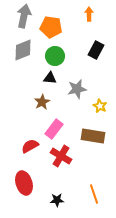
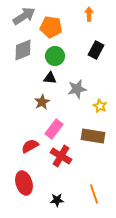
gray arrow: rotated 45 degrees clockwise
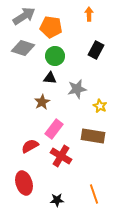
gray diamond: moved 2 px up; rotated 40 degrees clockwise
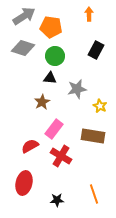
red ellipse: rotated 30 degrees clockwise
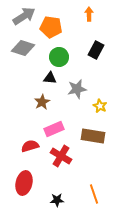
green circle: moved 4 px right, 1 px down
pink rectangle: rotated 30 degrees clockwise
red semicircle: rotated 12 degrees clockwise
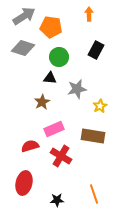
yellow star: rotated 16 degrees clockwise
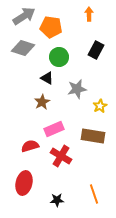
black triangle: moved 3 px left; rotated 24 degrees clockwise
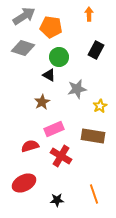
black triangle: moved 2 px right, 3 px up
red ellipse: rotated 50 degrees clockwise
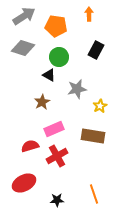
orange pentagon: moved 5 px right, 1 px up
red cross: moved 4 px left; rotated 30 degrees clockwise
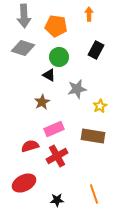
gray arrow: rotated 120 degrees clockwise
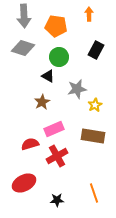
black triangle: moved 1 px left, 1 px down
yellow star: moved 5 px left, 1 px up
red semicircle: moved 2 px up
orange line: moved 1 px up
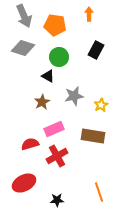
gray arrow: rotated 20 degrees counterclockwise
orange pentagon: moved 1 px left, 1 px up
gray star: moved 3 px left, 7 px down
yellow star: moved 6 px right
orange line: moved 5 px right, 1 px up
